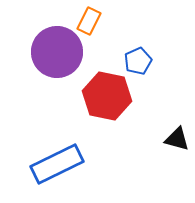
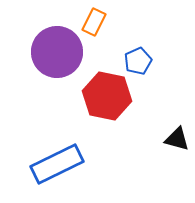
orange rectangle: moved 5 px right, 1 px down
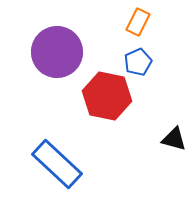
orange rectangle: moved 44 px right
blue pentagon: moved 1 px down
black triangle: moved 3 px left
blue rectangle: rotated 69 degrees clockwise
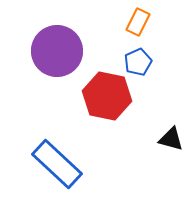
purple circle: moved 1 px up
black triangle: moved 3 px left
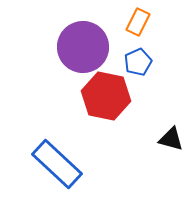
purple circle: moved 26 px right, 4 px up
red hexagon: moved 1 px left
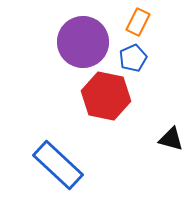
purple circle: moved 5 px up
blue pentagon: moved 5 px left, 4 px up
blue rectangle: moved 1 px right, 1 px down
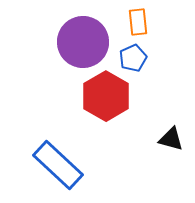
orange rectangle: rotated 32 degrees counterclockwise
red hexagon: rotated 18 degrees clockwise
